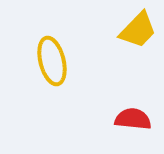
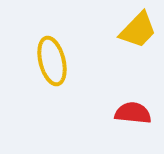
red semicircle: moved 6 px up
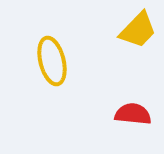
red semicircle: moved 1 px down
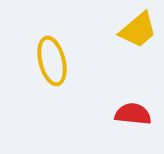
yellow trapezoid: rotated 6 degrees clockwise
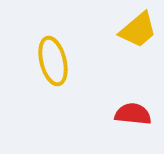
yellow ellipse: moved 1 px right
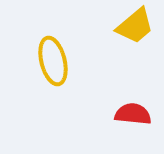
yellow trapezoid: moved 3 px left, 4 px up
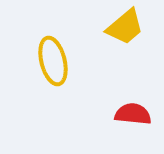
yellow trapezoid: moved 10 px left, 1 px down
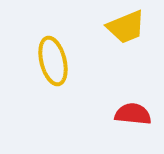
yellow trapezoid: moved 1 px right; rotated 18 degrees clockwise
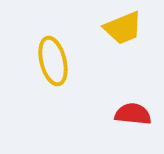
yellow trapezoid: moved 3 px left, 1 px down
